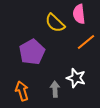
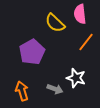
pink semicircle: moved 1 px right
orange line: rotated 12 degrees counterclockwise
gray arrow: rotated 112 degrees clockwise
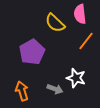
orange line: moved 1 px up
